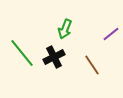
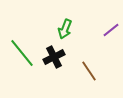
purple line: moved 4 px up
brown line: moved 3 px left, 6 px down
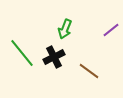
brown line: rotated 20 degrees counterclockwise
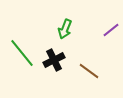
black cross: moved 3 px down
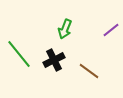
green line: moved 3 px left, 1 px down
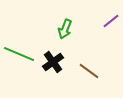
purple line: moved 9 px up
green line: rotated 28 degrees counterclockwise
black cross: moved 1 px left, 2 px down; rotated 10 degrees counterclockwise
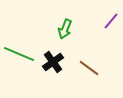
purple line: rotated 12 degrees counterclockwise
brown line: moved 3 px up
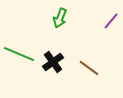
green arrow: moved 5 px left, 11 px up
